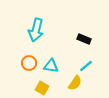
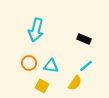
yellow square: moved 2 px up
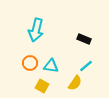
orange circle: moved 1 px right
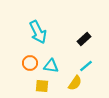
cyan arrow: moved 2 px right, 2 px down; rotated 40 degrees counterclockwise
black rectangle: rotated 64 degrees counterclockwise
yellow square: rotated 24 degrees counterclockwise
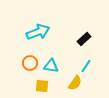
cyan arrow: rotated 85 degrees counterclockwise
cyan line: rotated 16 degrees counterclockwise
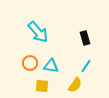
cyan arrow: rotated 70 degrees clockwise
black rectangle: moved 1 px right, 1 px up; rotated 64 degrees counterclockwise
yellow semicircle: moved 2 px down
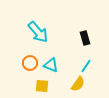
cyan triangle: moved 1 px up; rotated 14 degrees clockwise
yellow semicircle: moved 3 px right, 1 px up
